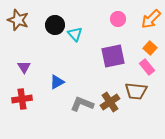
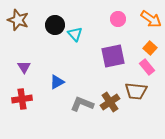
orange arrow: rotated 100 degrees counterclockwise
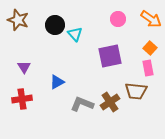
purple square: moved 3 px left
pink rectangle: moved 1 px right, 1 px down; rotated 28 degrees clockwise
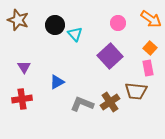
pink circle: moved 4 px down
purple square: rotated 30 degrees counterclockwise
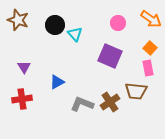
purple square: rotated 25 degrees counterclockwise
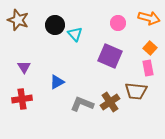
orange arrow: moved 2 px left, 1 px up; rotated 20 degrees counterclockwise
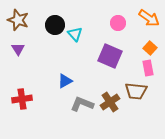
orange arrow: rotated 20 degrees clockwise
purple triangle: moved 6 px left, 18 px up
blue triangle: moved 8 px right, 1 px up
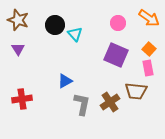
orange square: moved 1 px left, 1 px down
purple square: moved 6 px right, 1 px up
gray L-shape: rotated 80 degrees clockwise
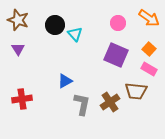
pink rectangle: moved 1 px right, 1 px down; rotated 49 degrees counterclockwise
